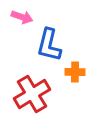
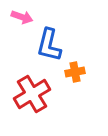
orange cross: rotated 12 degrees counterclockwise
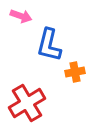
pink arrow: moved 1 px left, 1 px up
red cross: moved 5 px left, 9 px down
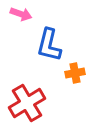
pink arrow: moved 2 px up
orange cross: moved 1 px down
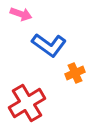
blue L-shape: rotated 68 degrees counterclockwise
orange cross: rotated 12 degrees counterclockwise
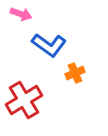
red cross: moved 3 px left, 3 px up
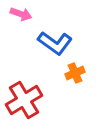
blue L-shape: moved 6 px right, 2 px up
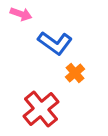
orange cross: rotated 18 degrees counterclockwise
red cross: moved 17 px right, 9 px down; rotated 9 degrees counterclockwise
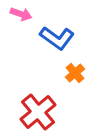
blue L-shape: moved 2 px right, 5 px up
red cross: moved 3 px left, 3 px down
